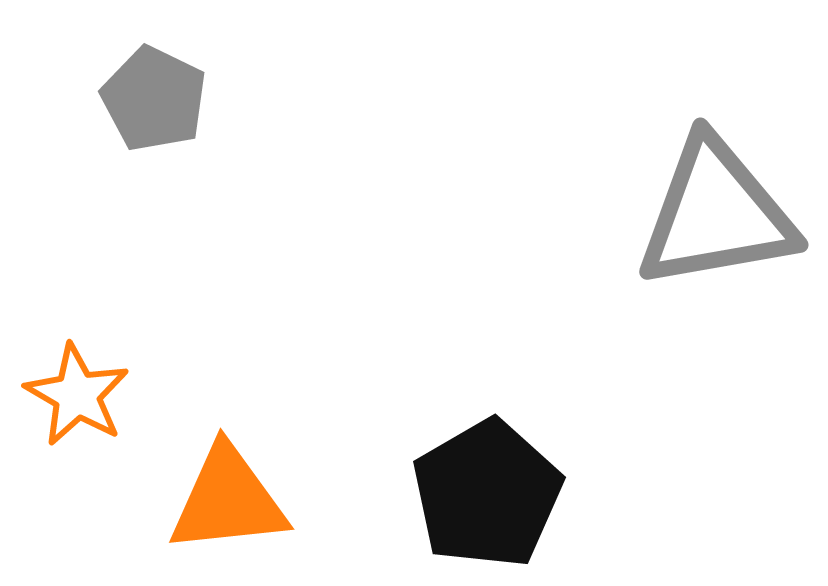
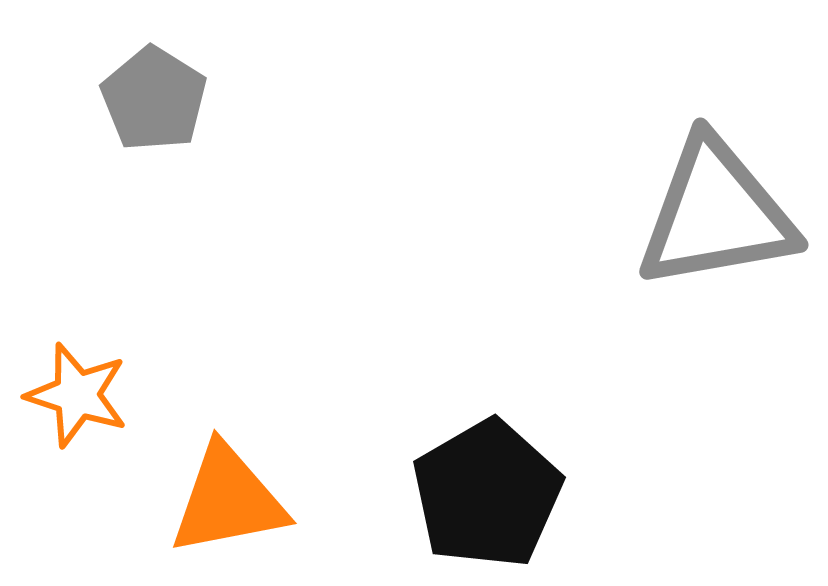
gray pentagon: rotated 6 degrees clockwise
orange star: rotated 12 degrees counterclockwise
orange triangle: rotated 5 degrees counterclockwise
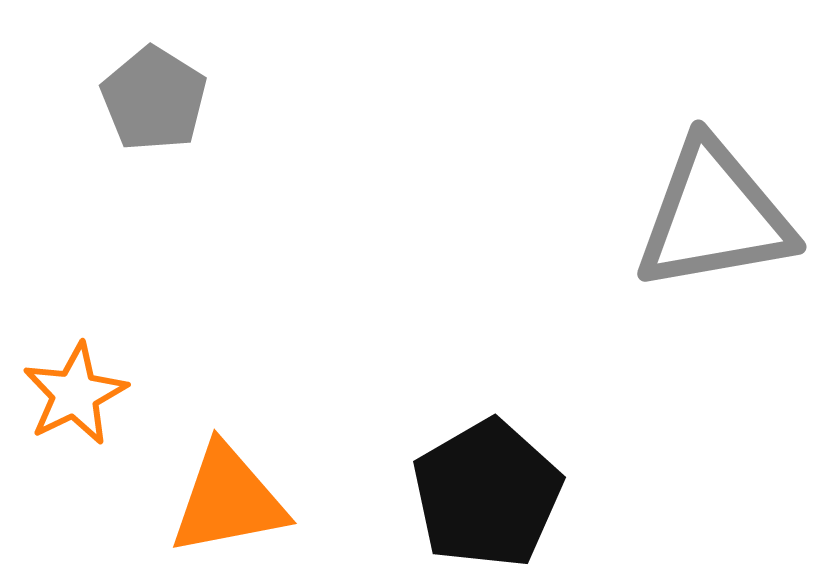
gray triangle: moved 2 px left, 2 px down
orange star: moved 2 px left, 1 px up; rotated 28 degrees clockwise
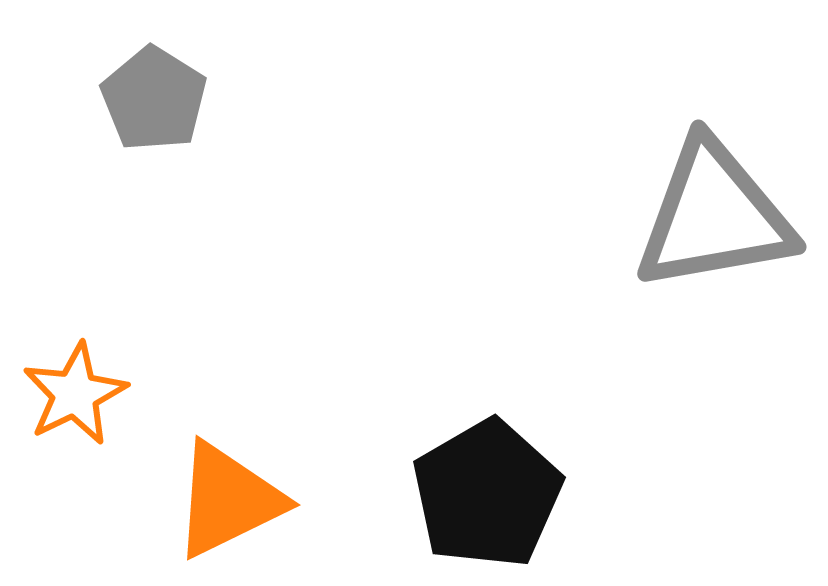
orange triangle: rotated 15 degrees counterclockwise
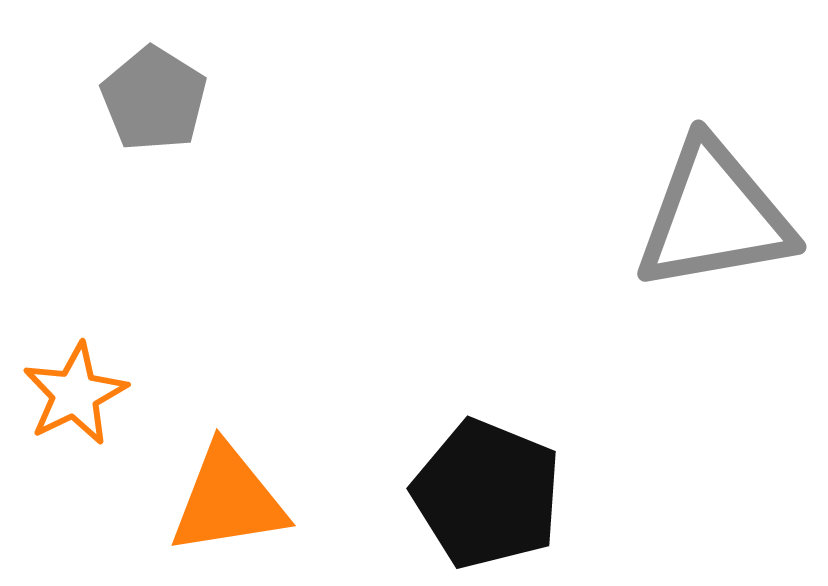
black pentagon: rotated 20 degrees counterclockwise
orange triangle: rotated 17 degrees clockwise
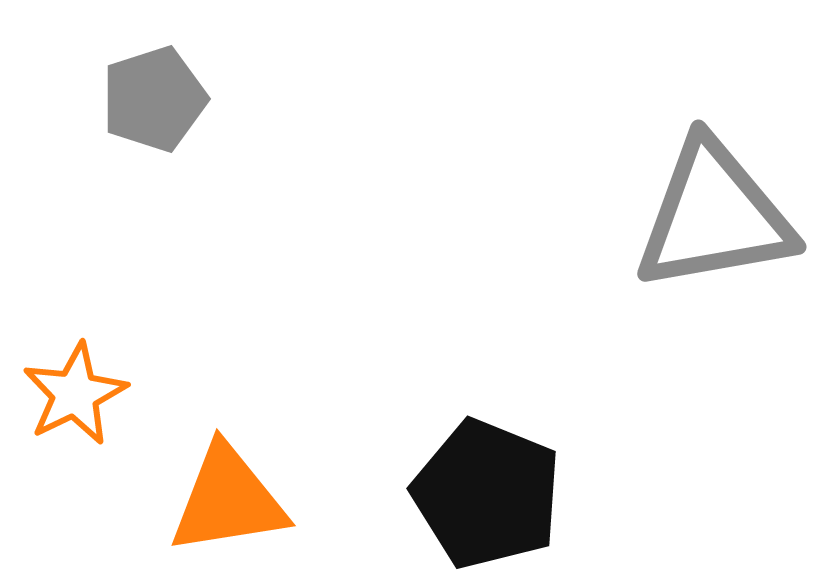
gray pentagon: rotated 22 degrees clockwise
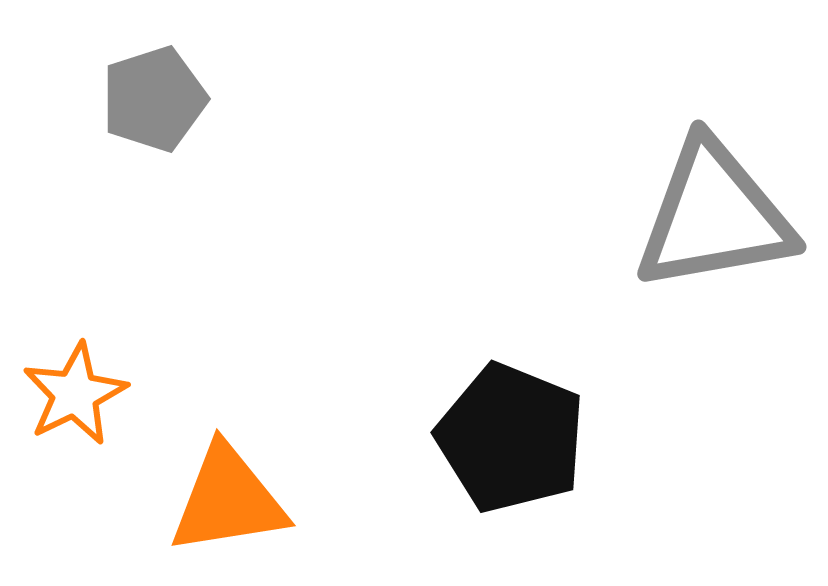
black pentagon: moved 24 px right, 56 px up
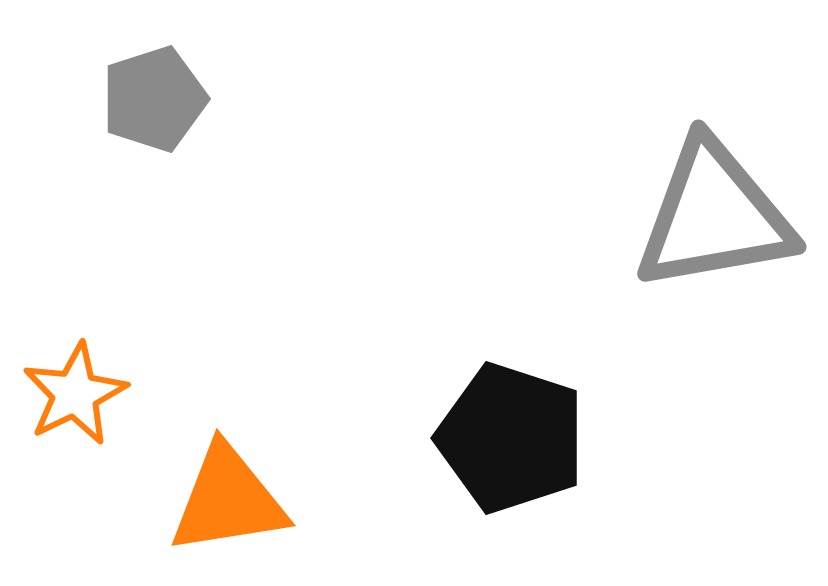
black pentagon: rotated 4 degrees counterclockwise
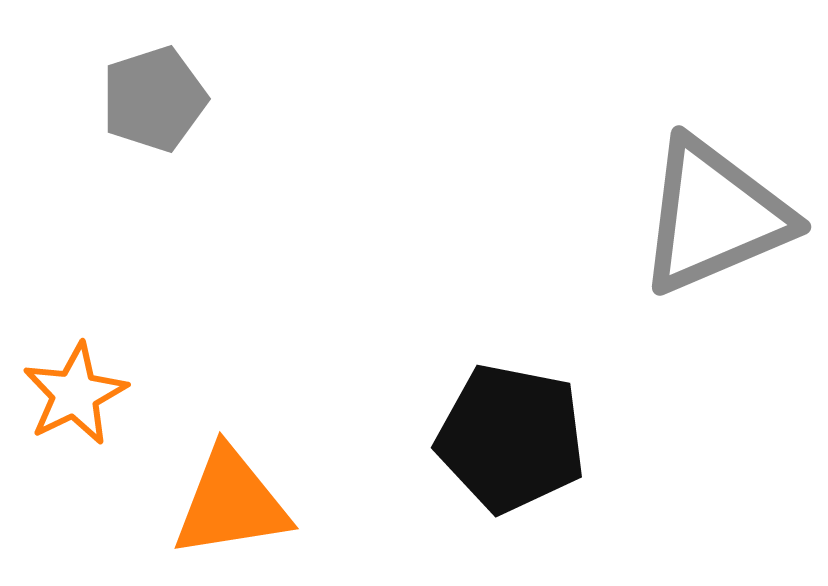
gray triangle: rotated 13 degrees counterclockwise
black pentagon: rotated 7 degrees counterclockwise
orange triangle: moved 3 px right, 3 px down
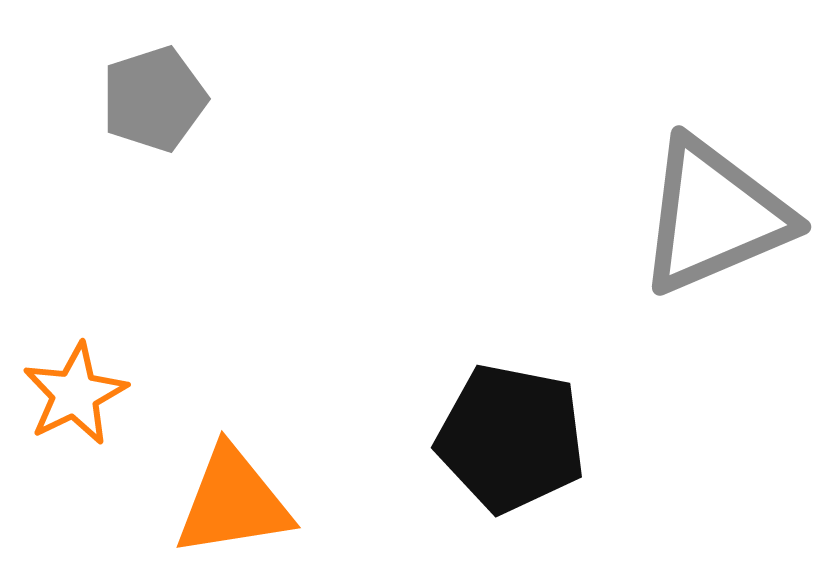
orange triangle: moved 2 px right, 1 px up
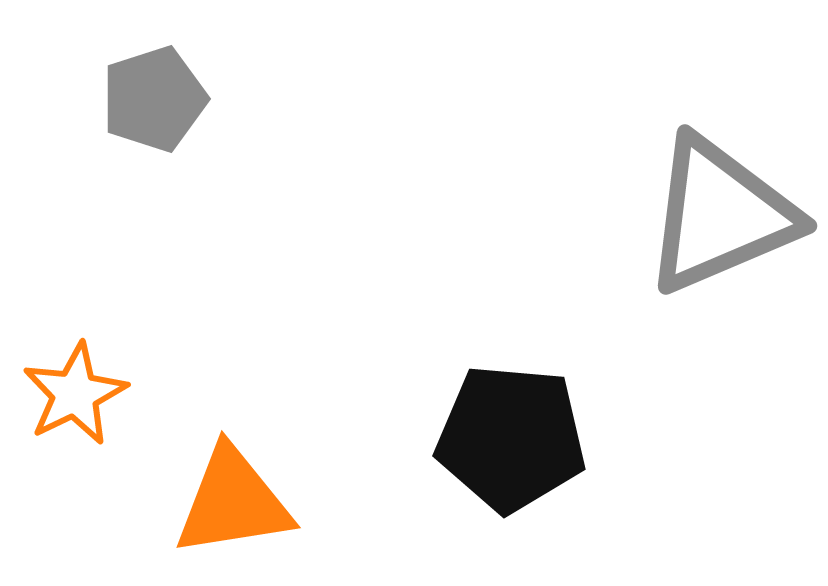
gray triangle: moved 6 px right, 1 px up
black pentagon: rotated 6 degrees counterclockwise
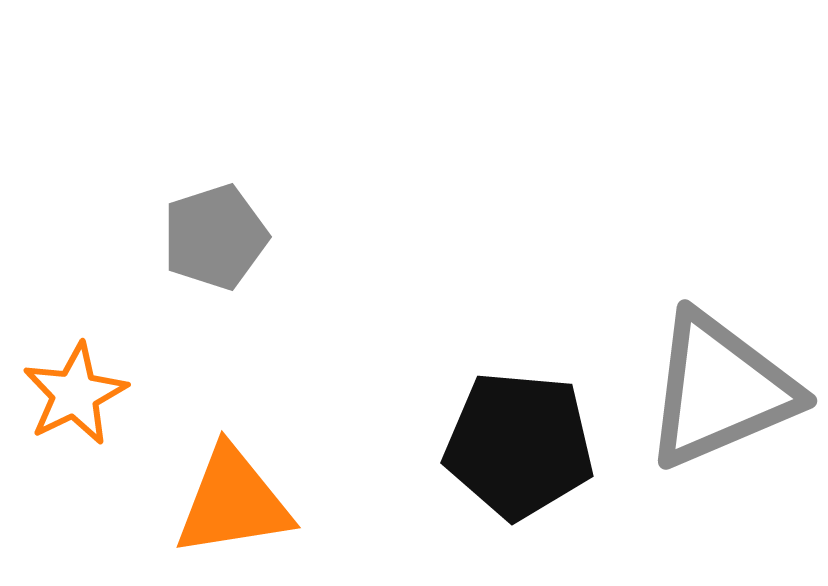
gray pentagon: moved 61 px right, 138 px down
gray triangle: moved 175 px down
black pentagon: moved 8 px right, 7 px down
